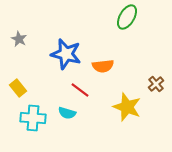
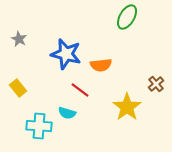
orange semicircle: moved 2 px left, 1 px up
yellow star: rotated 16 degrees clockwise
cyan cross: moved 6 px right, 8 px down
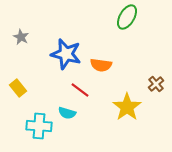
gray star: moved 2 px right, 2 px up
orange semicircle: rotated 15 degrees clockwise
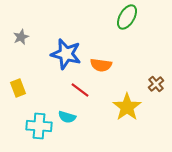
gray star: rotated 21 degrees clockwise
yellow rectangle: rotated 18 degrees clockwise
cyan semicircle: moved 4 px down
